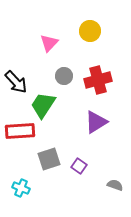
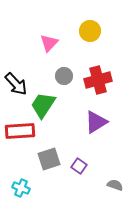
black arrow: moved 2 px down
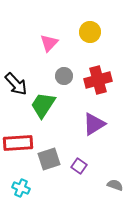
yellow circle: moved 1 px down
purple triangle: moved 2 px left, 2 px down
red rectangle: moved 2 px left, 12 px down
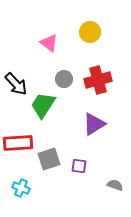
pink triangle: rotated 36 degrees counterclockwise
gray circle: moved 3 px down
purple square: rotated 28 degrees counterclockwise
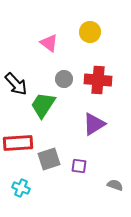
red cross: rotated 20 degrees clockwise
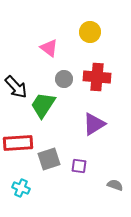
pink triangle: moved 5 px down
red cross: moved 1 px left, 3 px up
black arrow: moved 3 px down
